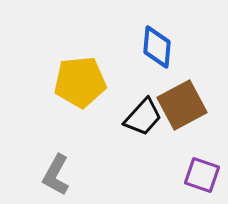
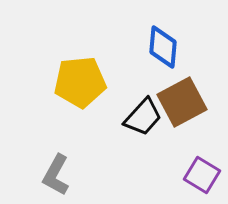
blue diamond: moved 6 px right
brown square: moved 3 px up
purple square: rotated 12 degrees clockwise
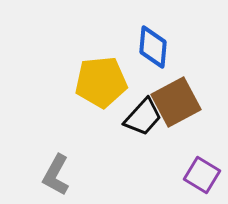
blue diamond: moved 10 px left
yellow pentagon: moved 21 px right
brown square: moved 6 px left
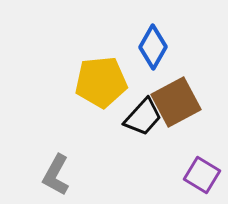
blue diamond: rotated 24 degrees clockwise
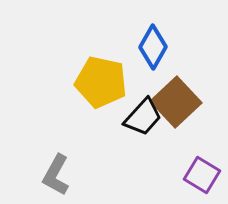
yellow pentagon: rotated 18 degrees clockwise
brown square: rotated 15 degrees counterclockwise
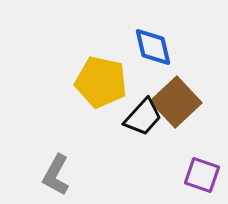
blue diamond: rotated 42 degrees counterclockwise
purple square: rotated 12 degrees counterclockwise
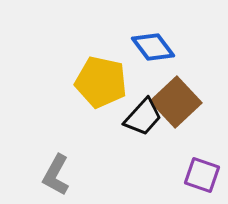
blue diamond: rotated 24 degrees counterclockwise
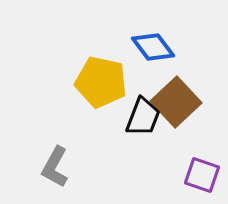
black trapezoid: rotated 21 degrees counterclockwise
gray L-shape: moved 1 px left, 8 px up
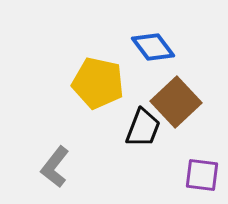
yellow pentagon: moved 3 px left, 1 px down
black trapezoid: moved 11 px down
gray L-shape: rotated 9 degrees clockwise
purple square: rotated 12 degrees counterclockwise
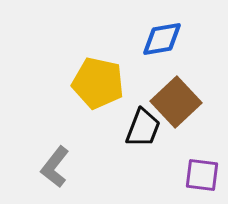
blue diamond: moved 9 px right, 8 px up; rotated 63 degrees counterclockwise
